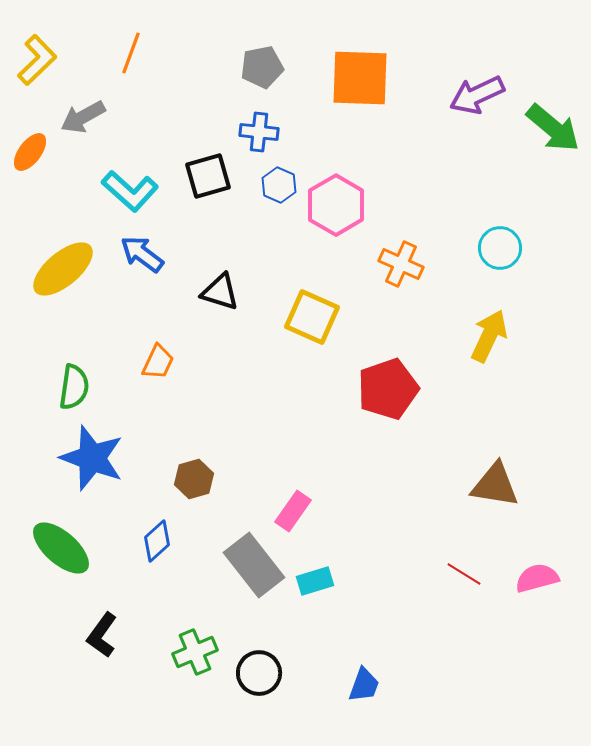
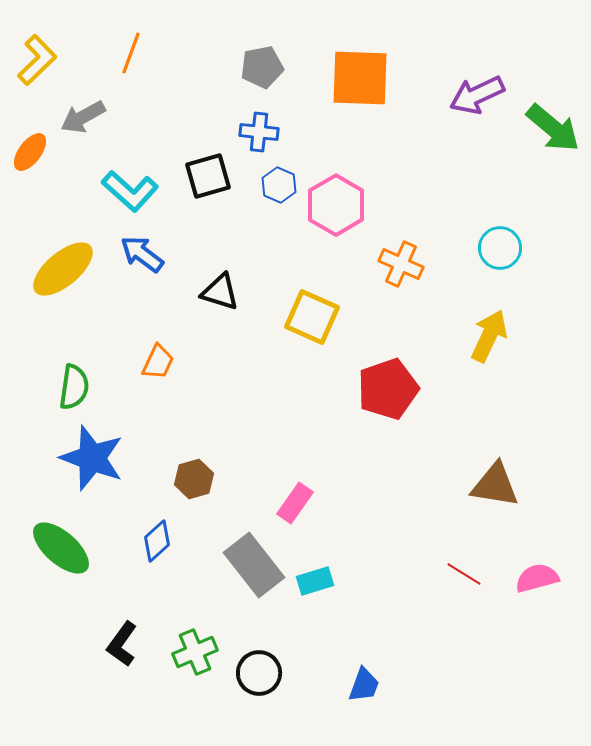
pink rectangle: moved 2 px right, 8 px up
black L-shape: moved 20 px right, 9 px down
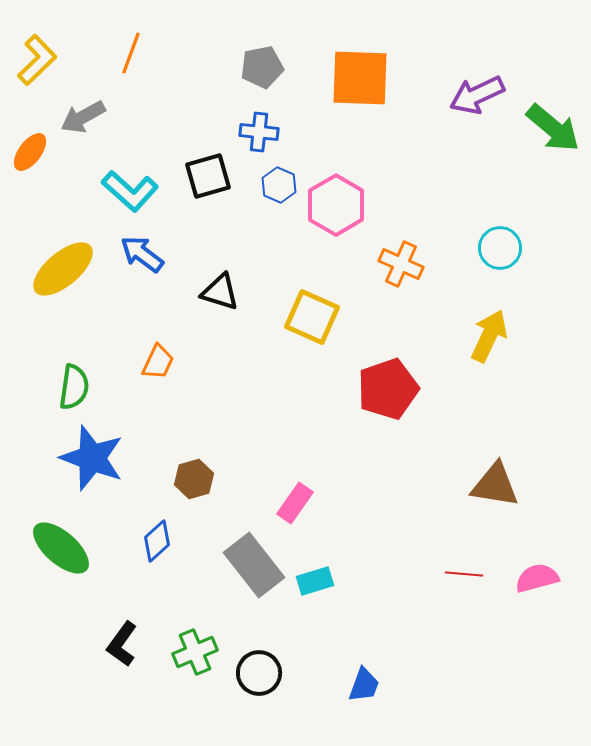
red line: rotated 27 degrees counterclockwise
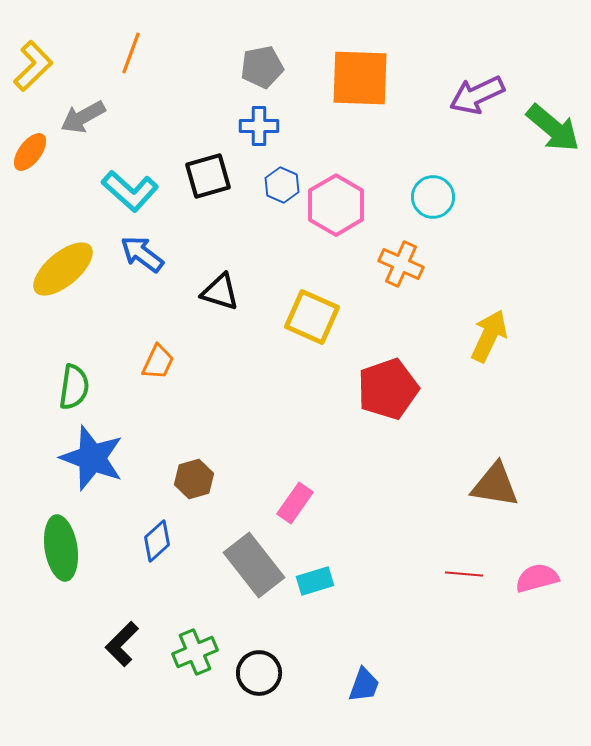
yellow L-shape: moved 4 px left, 6 px down
blue cross: moved 6 px up; rotated 6 degrees counterclockwise
blue hexagon: moved 3 px right
cyan circle: moved 67 px left, 51 px up
green ellipse: rotated 40 degrees clockwise
black L-shape: rotated 9 degrees clockwise
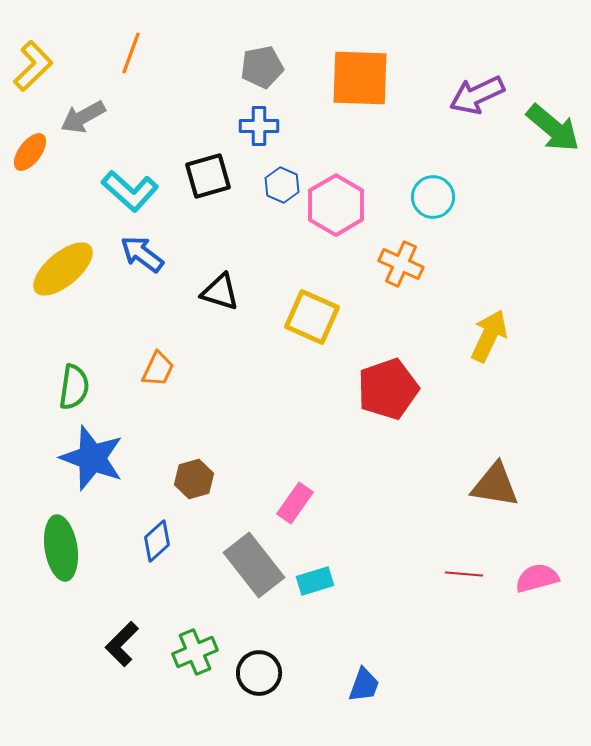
orange trapezoid: moved 7 px down
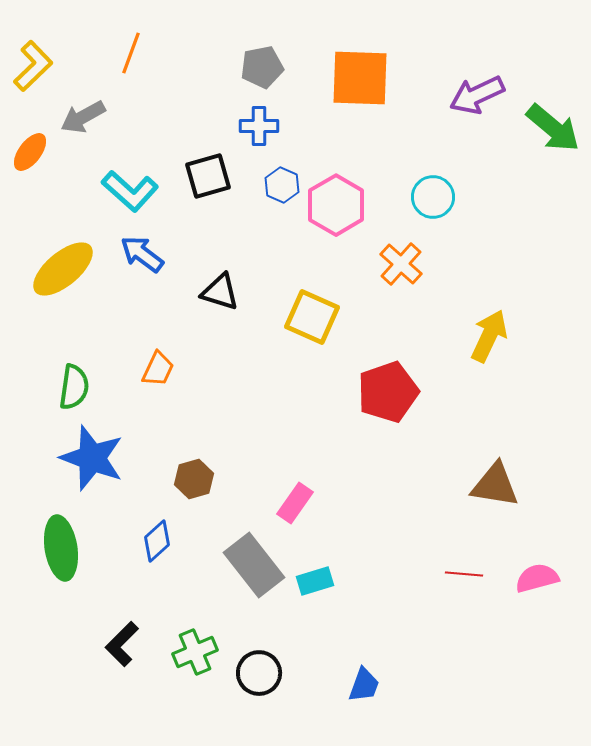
orange cross: rotated 18 degrees clockwise
red pentagon: moved 3 px down
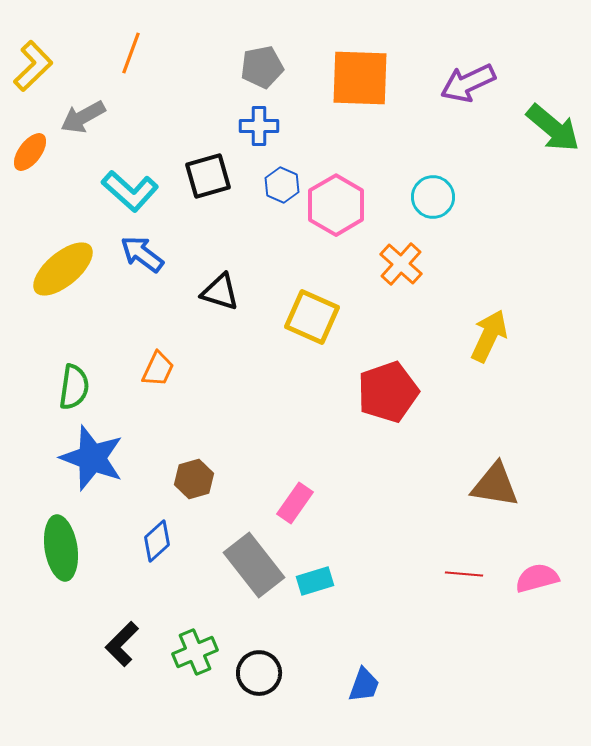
purple arrow: moved 9 px left, 12 px up
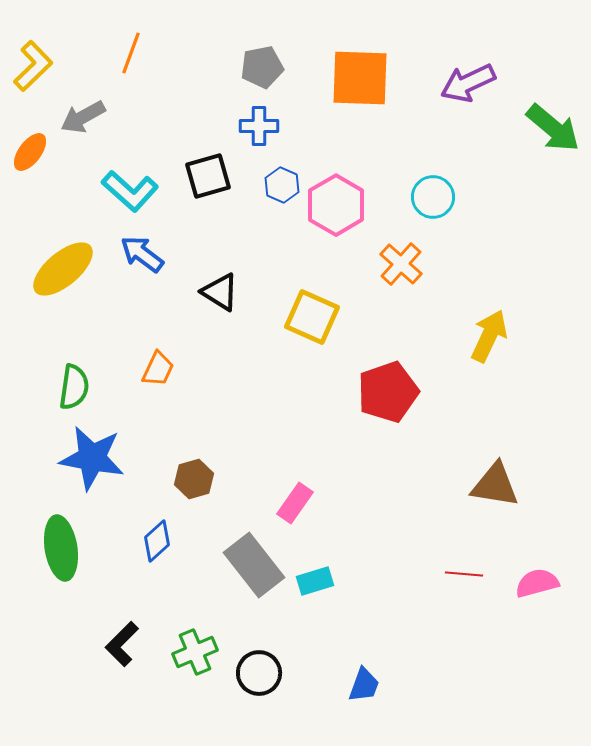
black triangle: rotated 15 degrees clockwise
blue star: rotated 10 degrees counterclockwise
pink semicircle: moved 5 px down
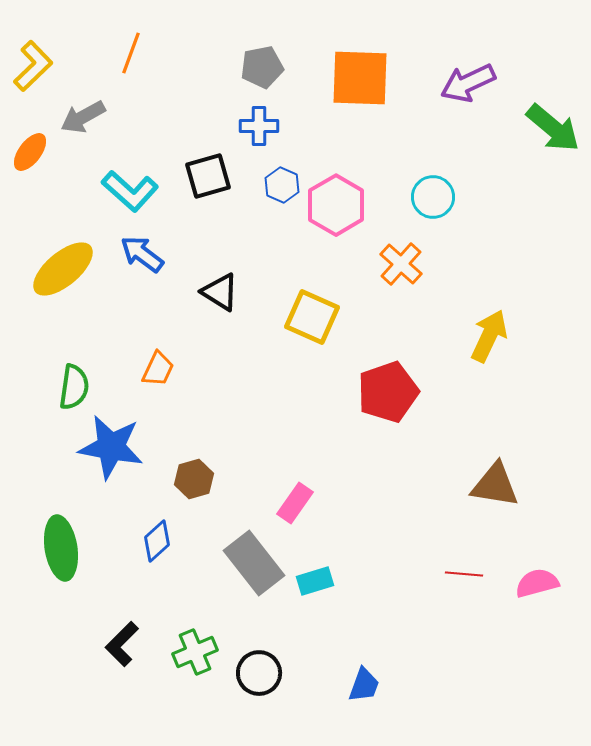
blue star: moved 19 px right, 11 px up
gray rectangle: moved 2 px up
